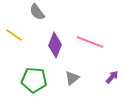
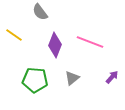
gray semicircle: moved 3 px right
green pentagon: moved 1 px right
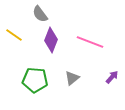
gray semicircle: moved 2 px down
purple diamond: moved 4 px left, 5 px up
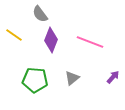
purple arrow: moved 1 px right
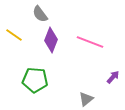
gray triangle: moved 14 px right, 21 px down
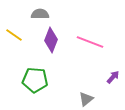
gray semicircle: rotated 126 degrees clockwise
